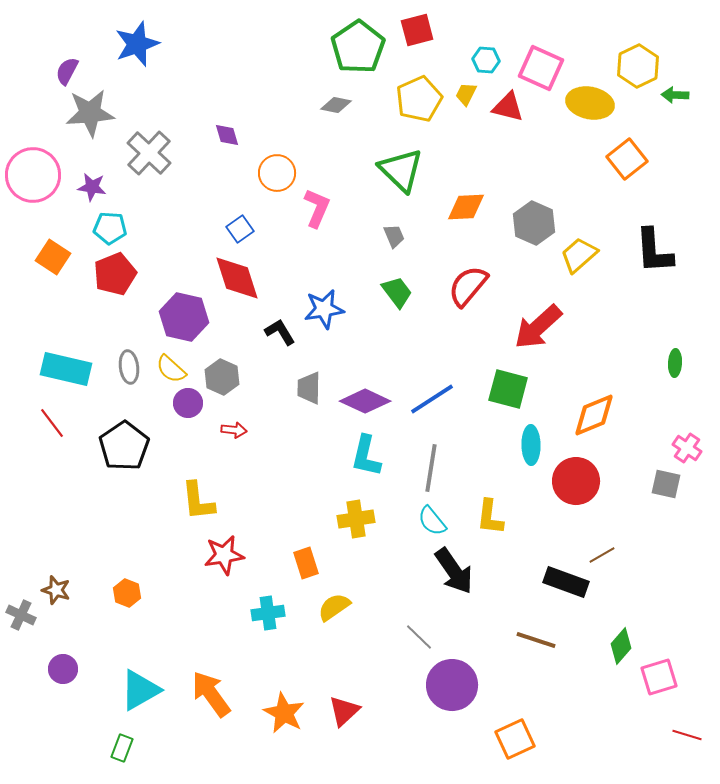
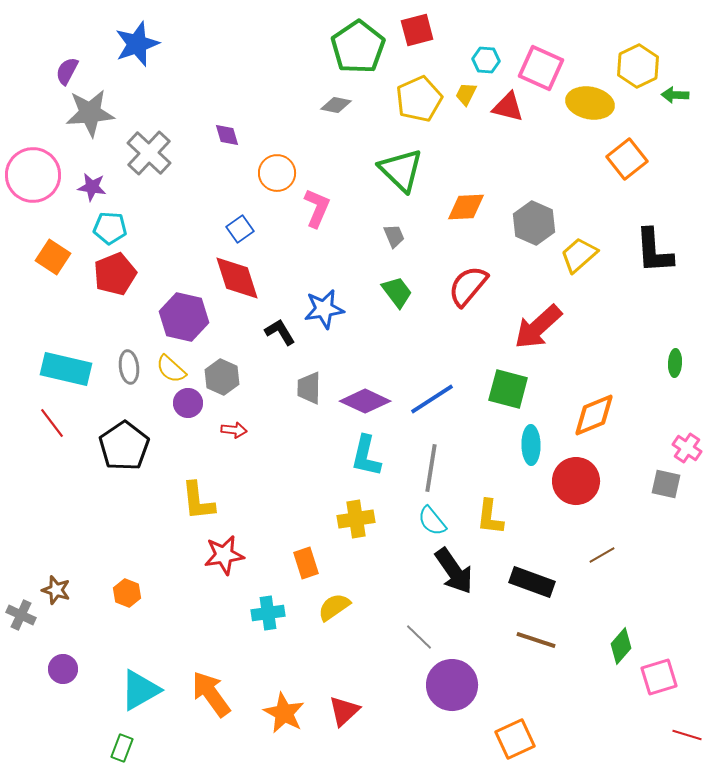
black rectangle at (566, 582): moved 34 px left
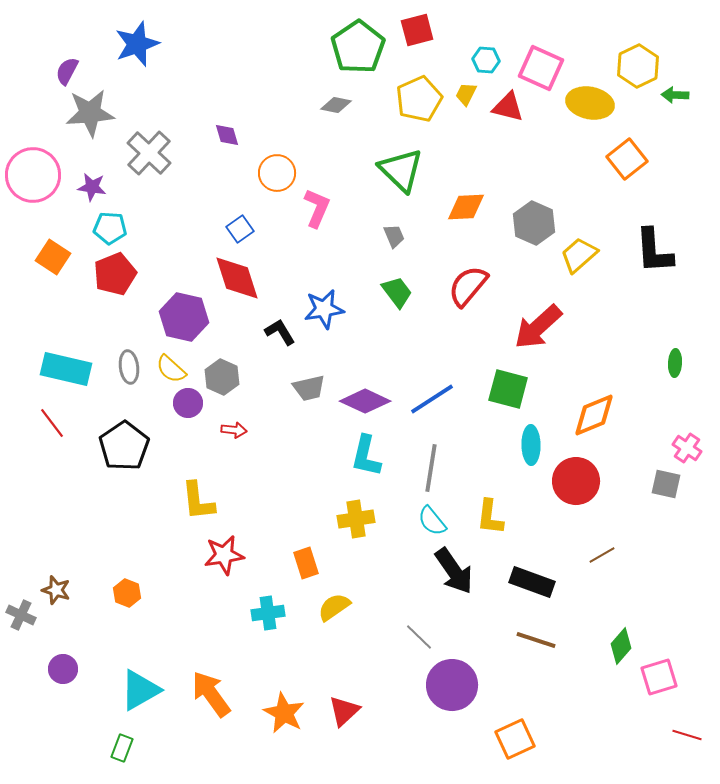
gray trapezoid at (309, 388): rotated 104 degrees counterclockwise
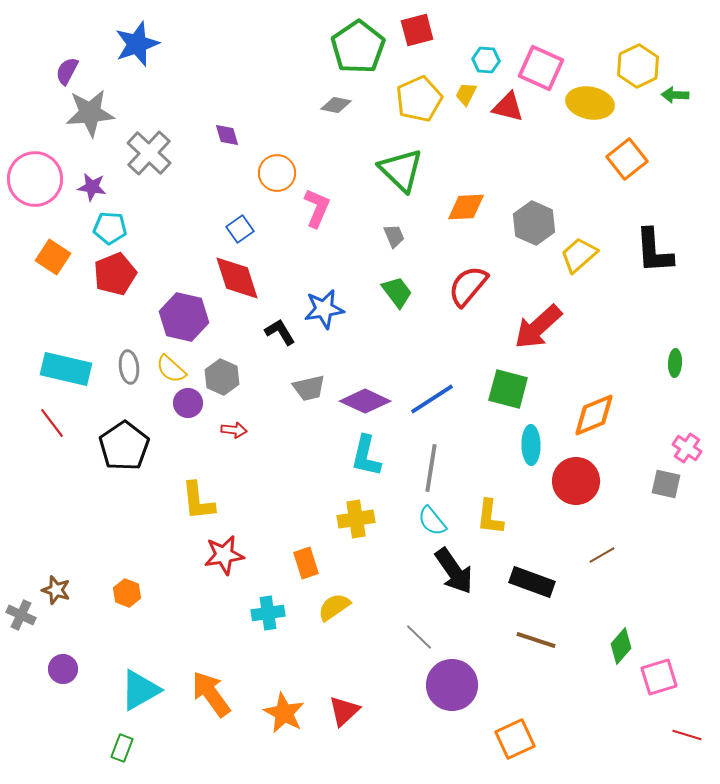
pink circle at (33, 175): moved 2 px right, 4 px down
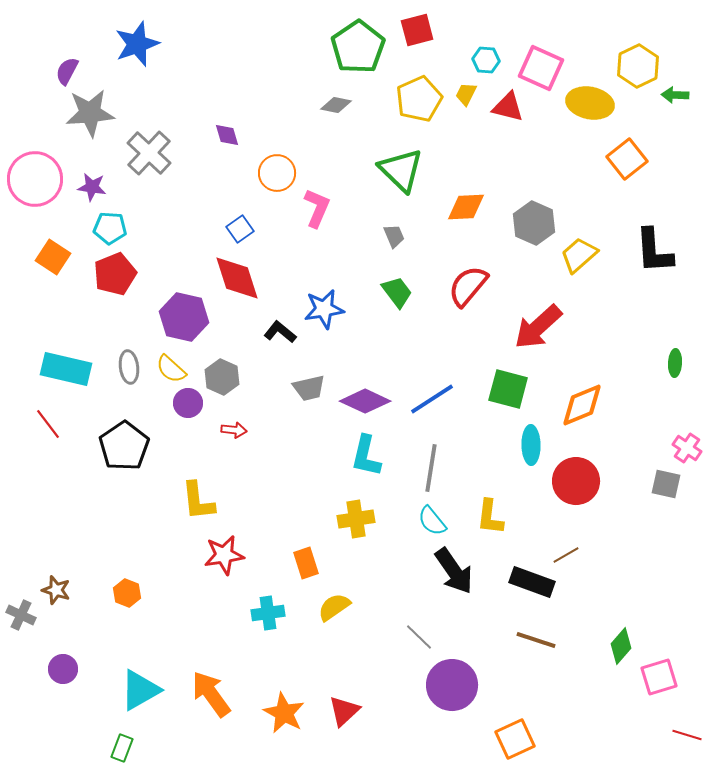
black L-shape at (280, 332): rotated 20 degrees counterclockwise
orange diamond at (594, 415): moved 12 px left, 10 px up
red line at (52, 423): moved 4 px left, 1 px down
brown line at (602, 555): moved 36 px left
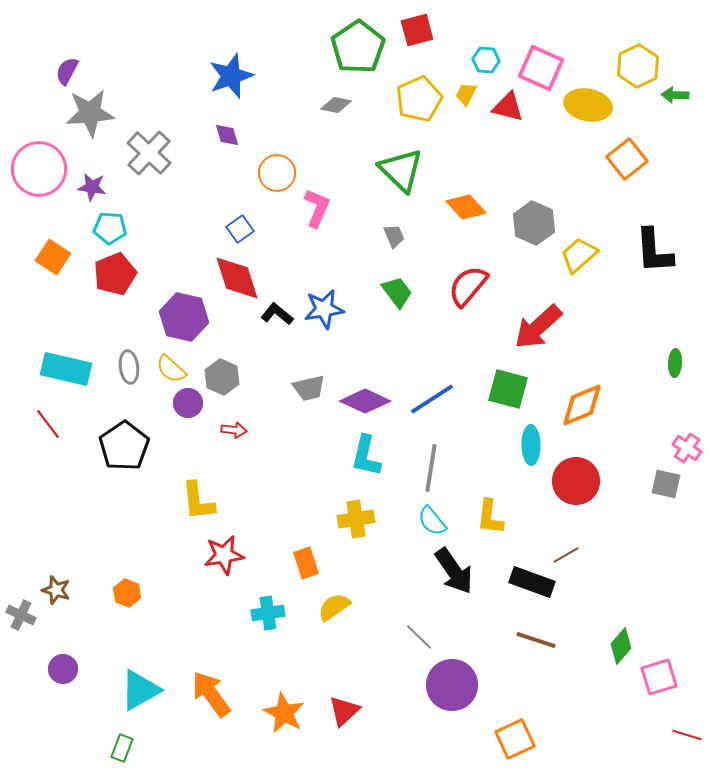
blue star at (137, 44): moved 94 px right, 32 px down
yellow ellipse at (590, 103): moved 2 px left, 2 px down
pink circle at (35, 179): moved 4 px right, 10 px up
orange diamond at (466, 207): rotated 51 degrees clockwise
black L-shape at (280, 332): moved 3 px left, 18 px up
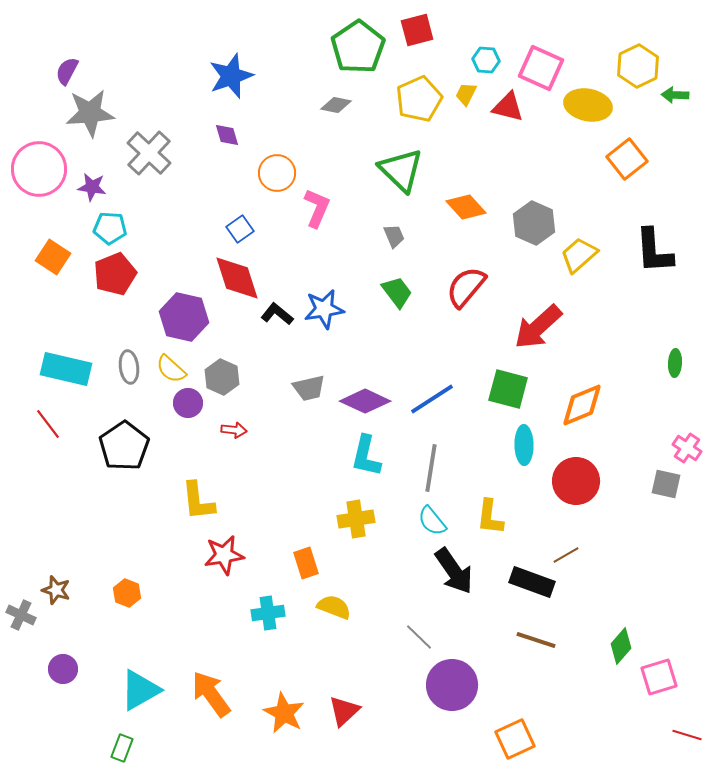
red semicircle at (468, 286): moved 2 px left, 1 px down
cyan ellipse at (531, 445): moved 7 px left
yellow semicircle at (334, 607): rotated 56 degrees clockwise
